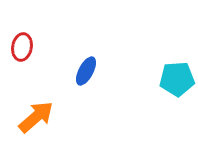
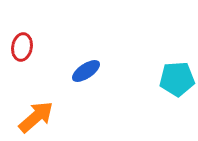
blue ellipse: rotated 28 degrees clockwise
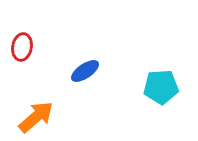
blue ellipse: moved 1 px left
cyan pentagon: moved 16 px left, 8 px down
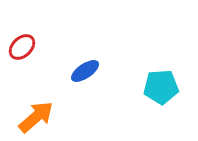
red ellipse: rotated 36 degrees clockwise
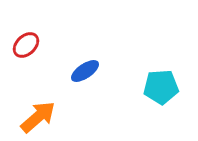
red ellipse: moved 4 px right, 2 px up
orange arrow: moved 2 px right
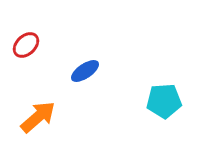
cyan pentagon: moved 3 px right, 14 px down
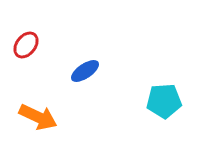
red ellipse: rotated 8 degrees counterclockwise
orange arrow: rotated 66 degrees clockwise
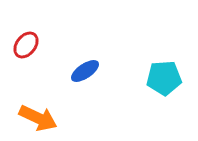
cyan pentagon: moved 23 px up
orange arrow: moved 1 px down
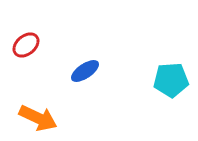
red ellipse: rotated 12 degrees clockwise
cyan pentagon: moved 7 px right, 2 px down
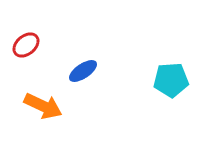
blue ellipse: moved 2 px left
orange arrow: moved 5 px right, 12 px up
